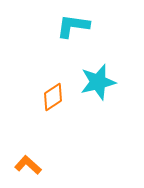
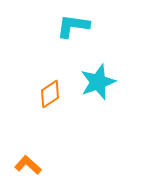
cyan star: rotated 6 degrees counterclockwise
orange diamond: moved 3 px left, 3 px up
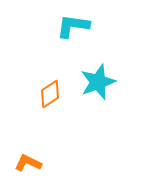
orange L-shape: moved 2 px up; rotated 16 degrees counterclockwise
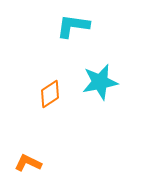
cyan star: moved 2 px right; rotated 9 degrees clockwise
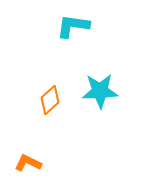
cyan star: moved 9 px down; rotated 9 degrees clockwise
orange diamond: moved 6 px down; rotated 8 degrees counterclockwise
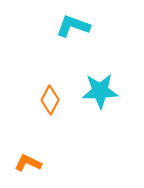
cyan L-shape: rotated 12 degrees clockwise
orange diamond: rotated 20 degrees counterclockwise
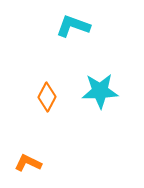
orange diamond: moved 3 px left, 3 px up
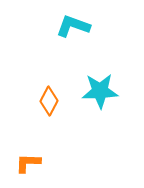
orange diamond: moved 2 px right, 4 px down
orange L-shape: rotated 24 degrees counterclockwise
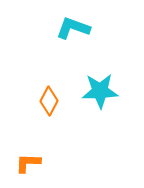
cyan L-shape: moved 2 px down
